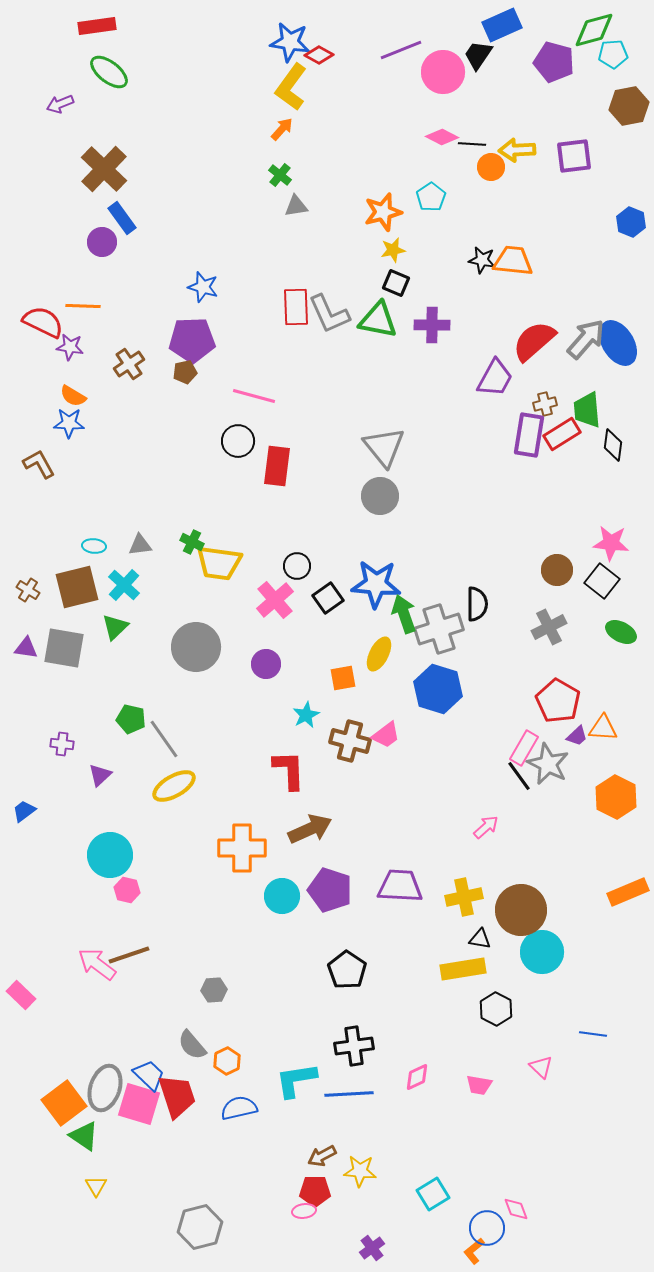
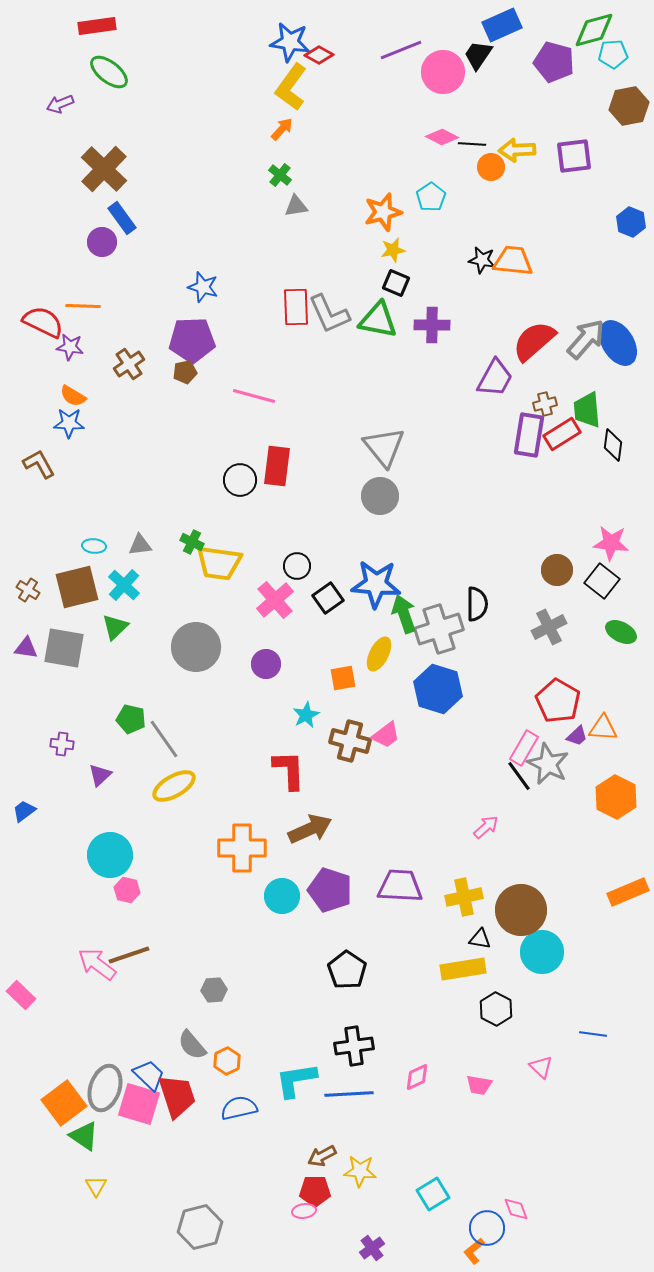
black circle at (238, 441): moved 2 px right, 39 px down
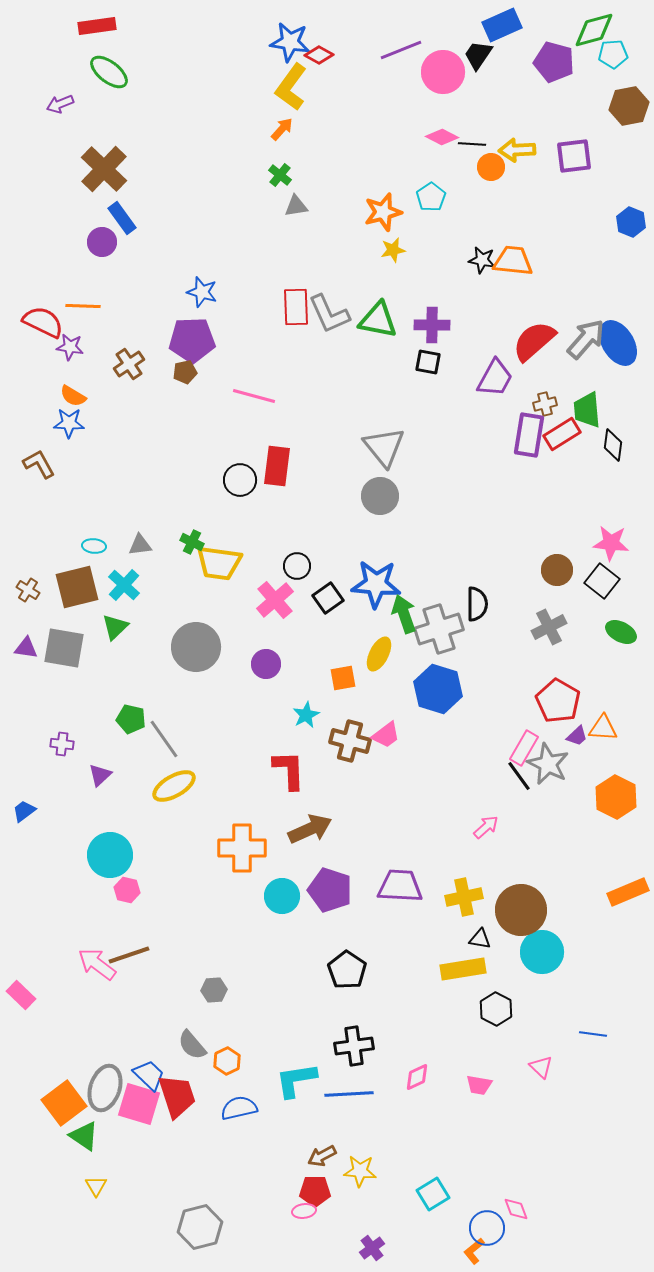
black square at (396, 283): moved 32 px right, 79 px down; rotated 12 degrees counterclockwise
blue star at (203, 287): moved 1 px left, 5 px down
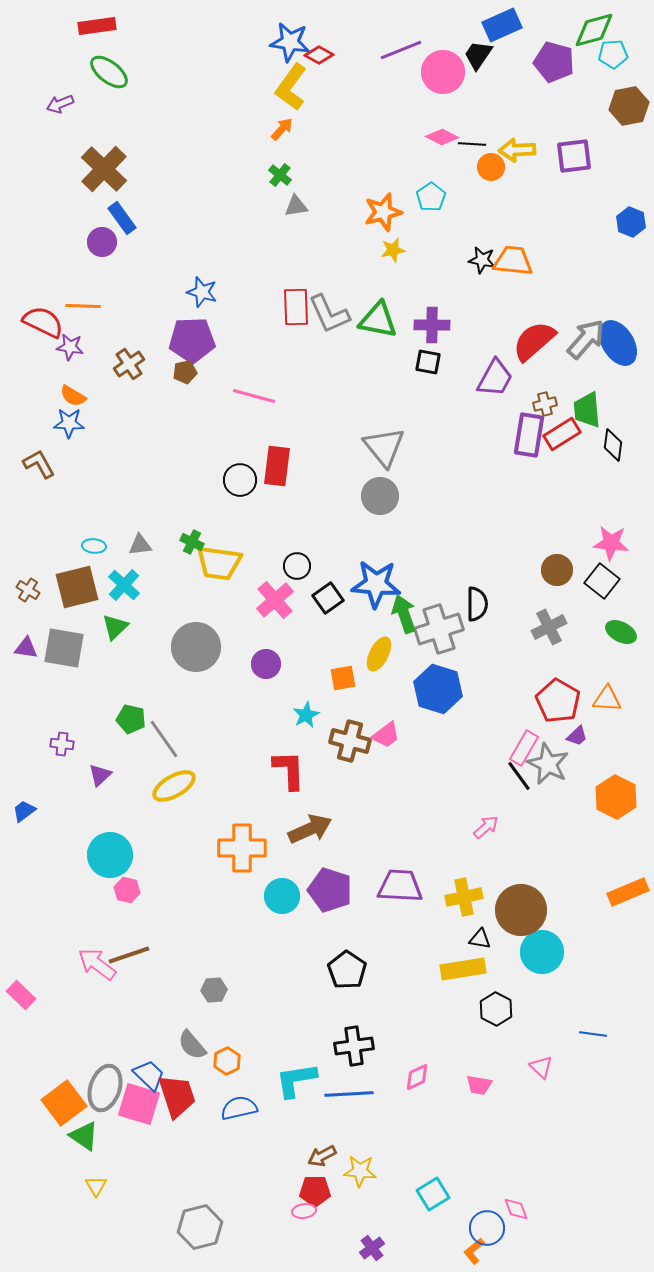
orange triangle at (603, 728): moved 4 px right, 29 px up
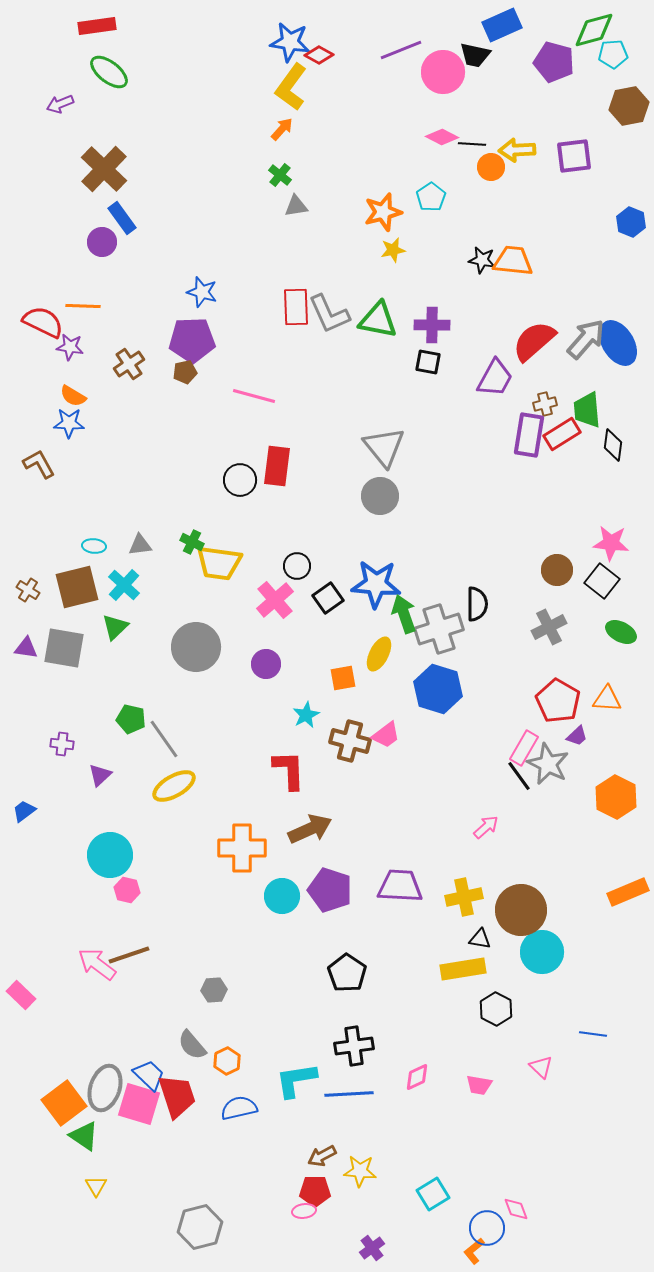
black trapezoid at (478, 55): moved 3 px left; rotated 112 degrees counterclockwise
black pentagon at (347, 970): moved 3 px down
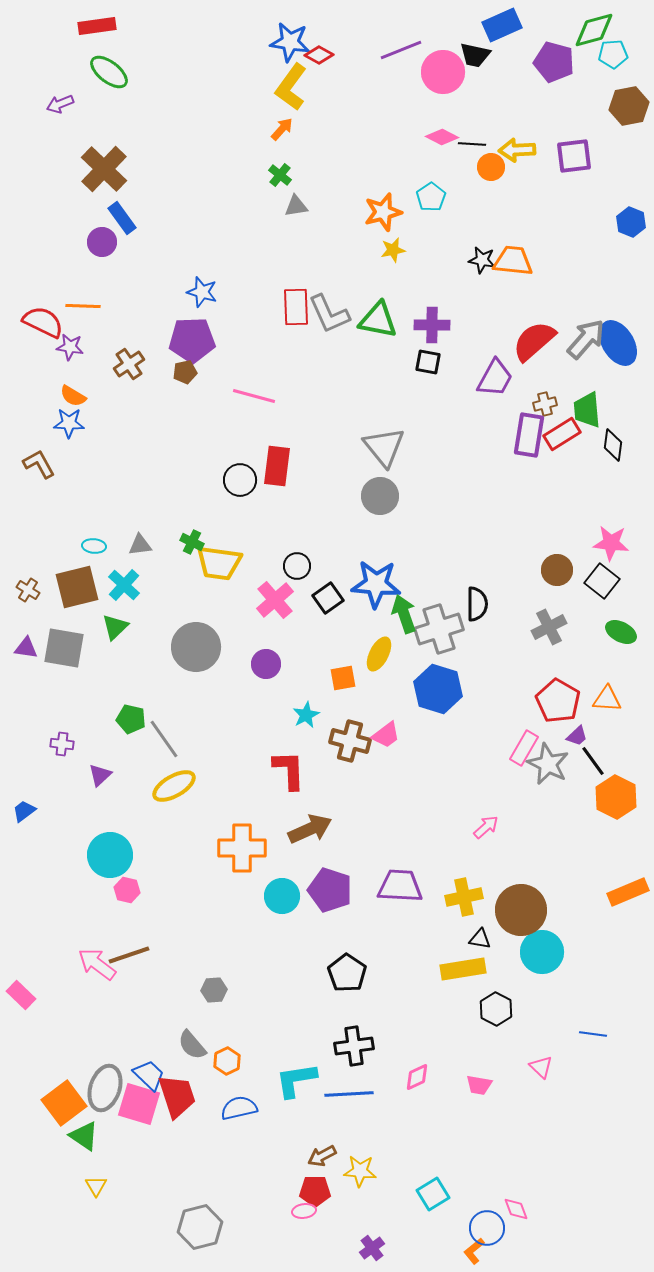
black line at (519, 776): moved 74 px right, 15 px up
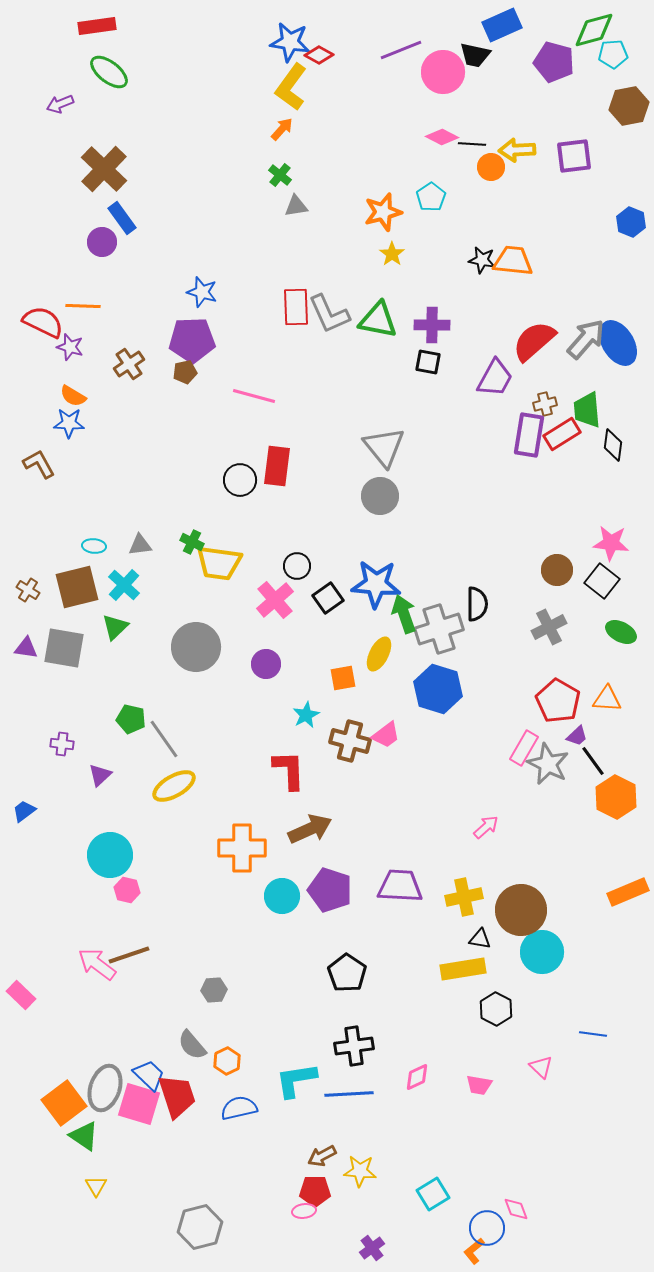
yellow star at (393, 250): moved 1 px left, 4 px down; rotated 25 degrees counterclockwise
purple star at (70, 347): rotated 8 degrees clockwise
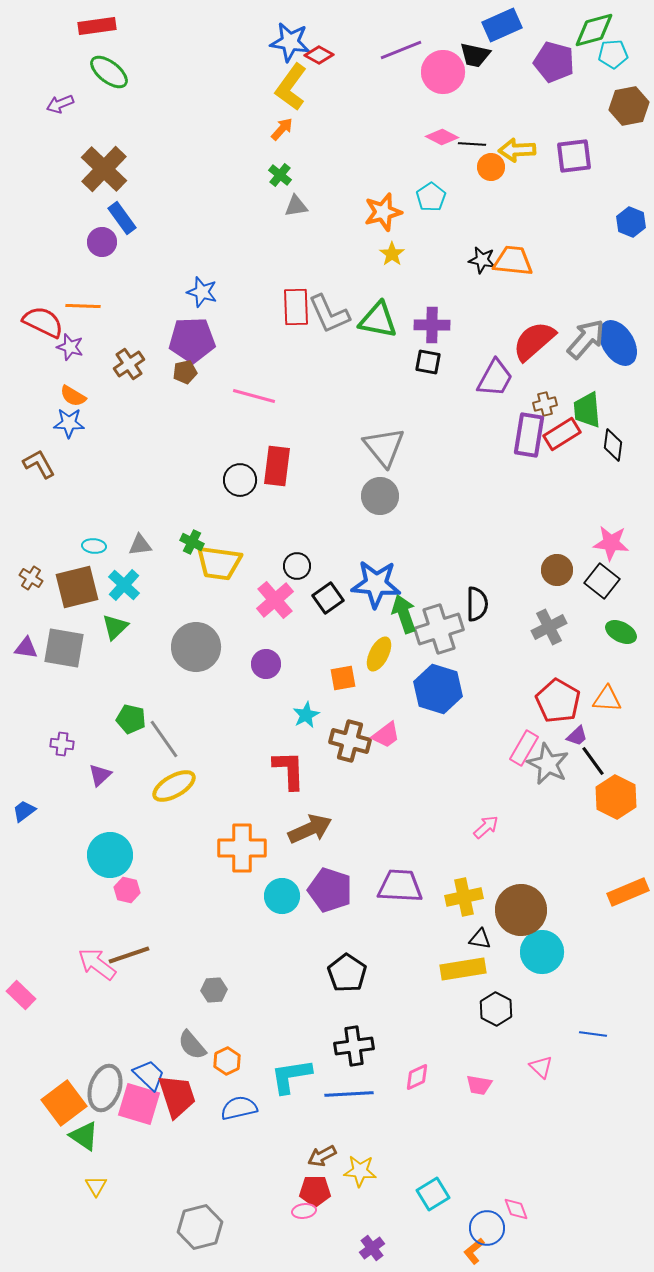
brown cross at (28, 590): moved 3 px right, 12 px up
cyan L-shape at (296, 1080): moved 5 px left, 4 px up
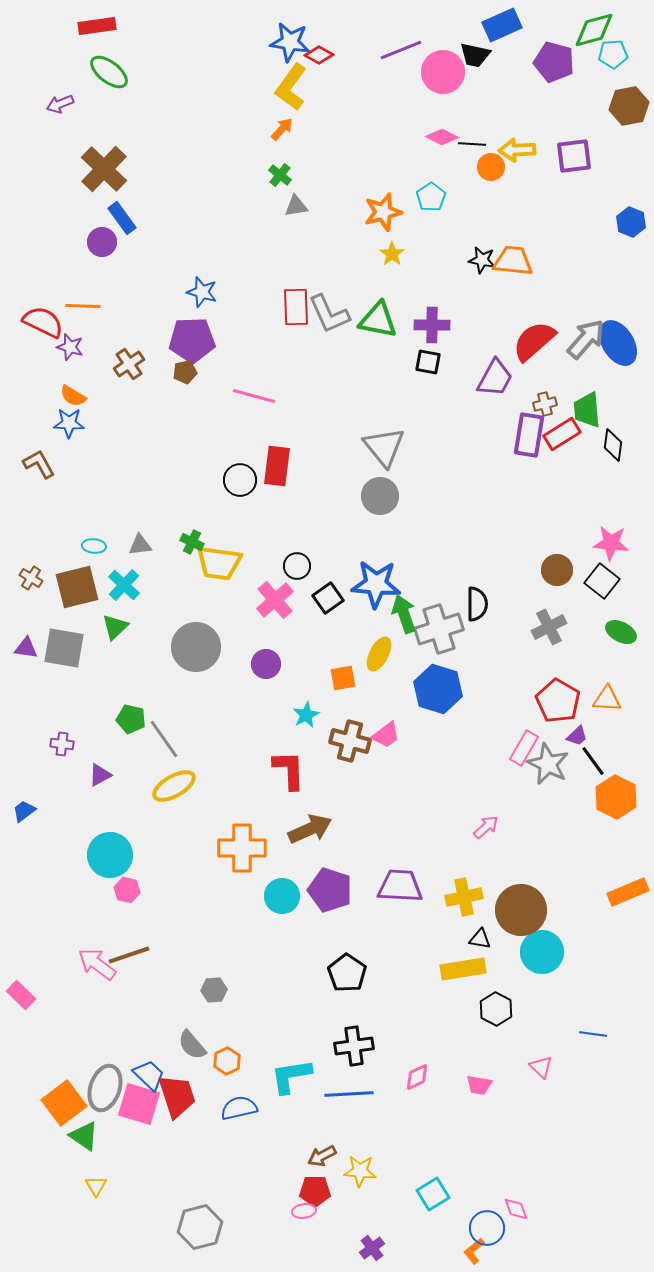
purple triangle at (100, 775): rotated 15 degrees clockwise
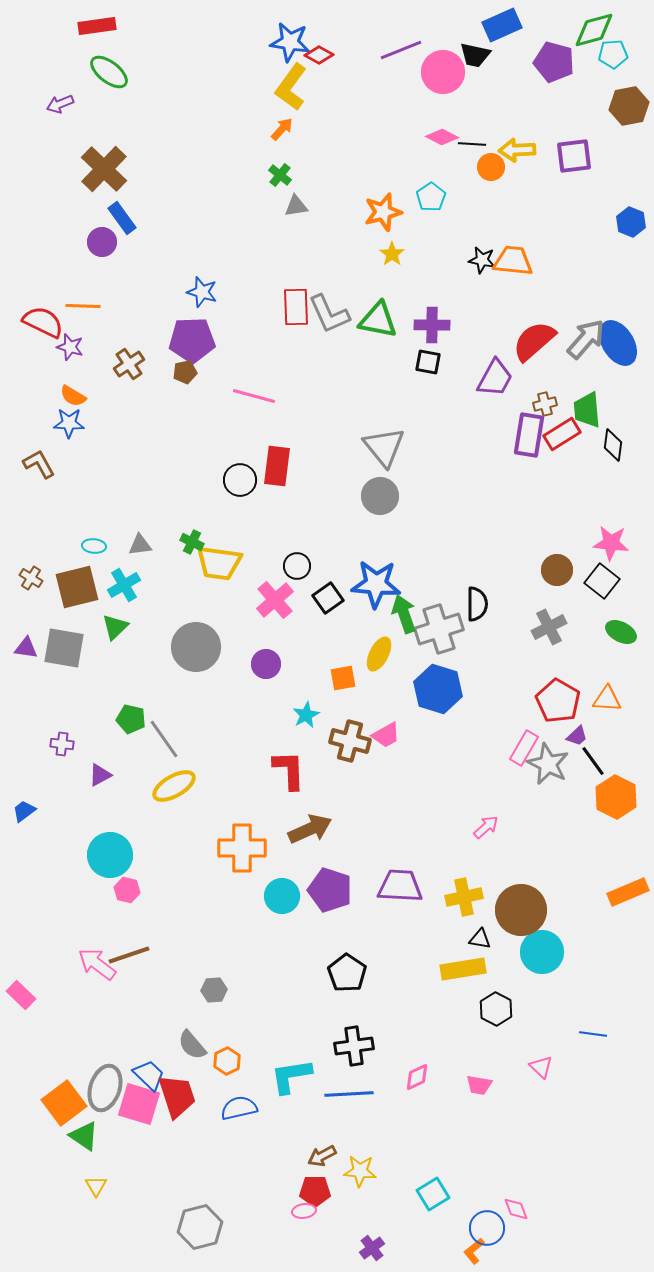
cyan cross at (124, 585): rotated 16 degrees clockwise
pink trapezoid at (386, 735): rotated 8 degrees clockwise
